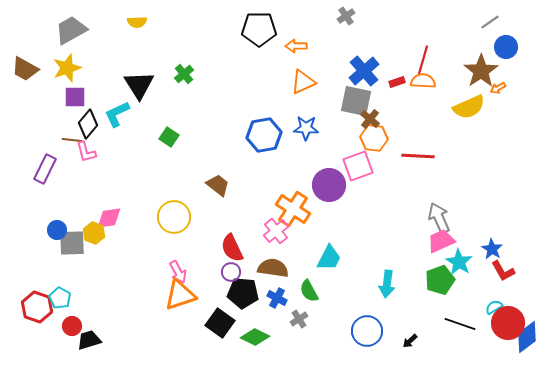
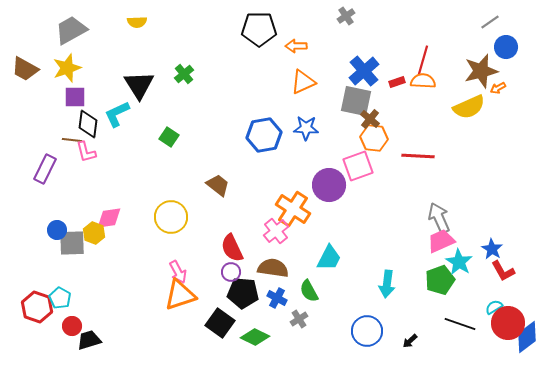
brown star at (481, 71): rotated 20 degrees clockwise
black diamond at (88, 124): rotated 32 degrees counterclockwise
yellow circle at (174, 217): moved 3 px left
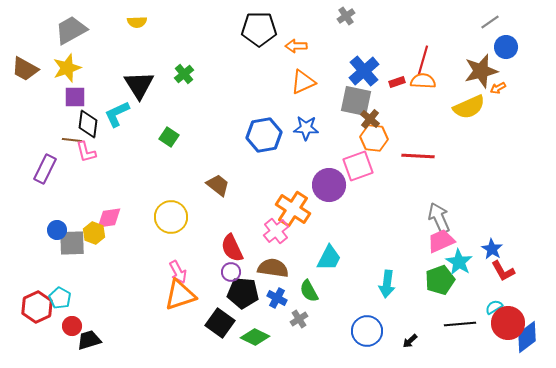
red hexagon at (37, 307): rotated 16 degrees clockwise
black line at (460, 324): rotated 24 degrees counterclockwise
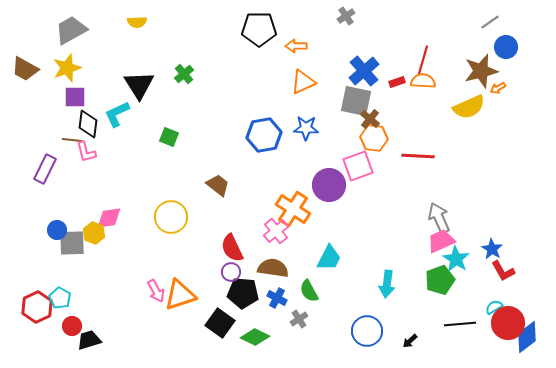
green square at (169, 137): rotated 12 degrees counterclockwise
cyan star at (459, 262): moved 3 px left, 3 px up
pink arrow at (178, 272): moved 22 px left, 19 px down
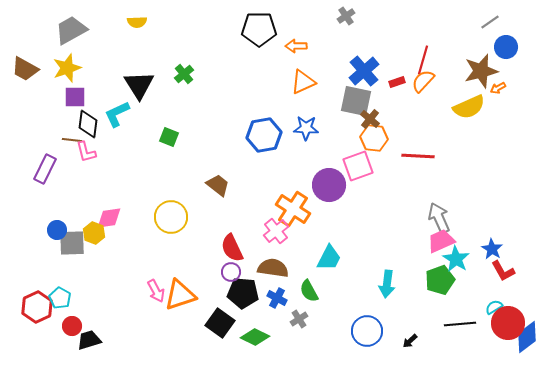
orange semicircle at (423, 81): rotated 50 degrees counterclockwise
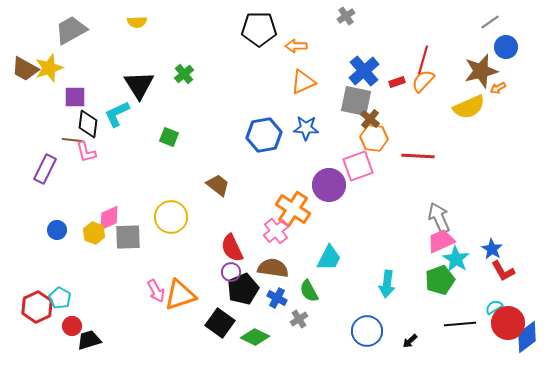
yellow star at (67, 68): moved 18 px left
pink diamond at (109, 218): rotated 16 degrees counterclockwise
gray square at (72, 243): moved 56 px right, 6 px up
black pentagon at (243, 293): moved 4 px up; rotated 28 degrees counterclockwise
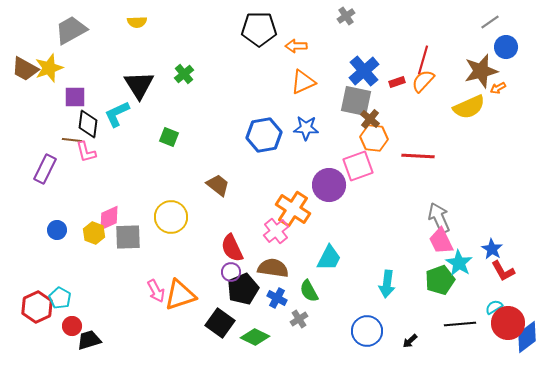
pink trapezoid at (441, 241): rotated 92 degrees counterclockwise
cyan star at (456, 259): moved 3 px right, 4 px down
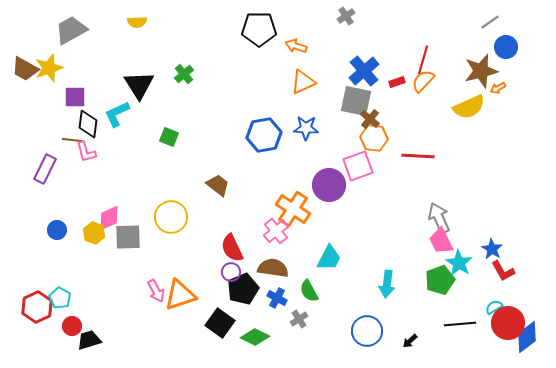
orange arrow at (296, 46): rotated 20 degrees clockwise
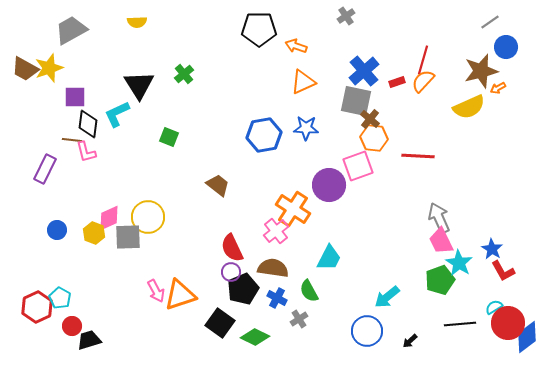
yellow circle at (171, 217): moved 23 px left
cyan arrow at (387, 284): moved 13 px down; rotated 44 degrees clockwise
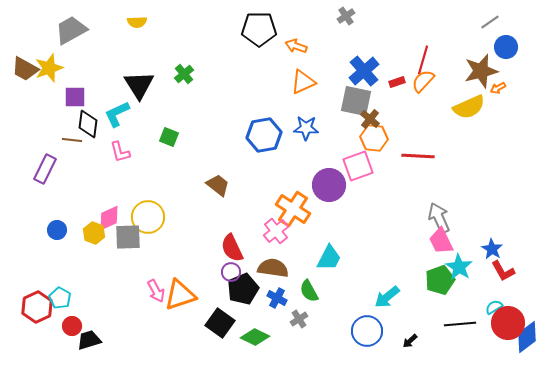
pink L-shape at (86, 152): moved 34 px right
cyan star at (459, 263): moved 4 px down
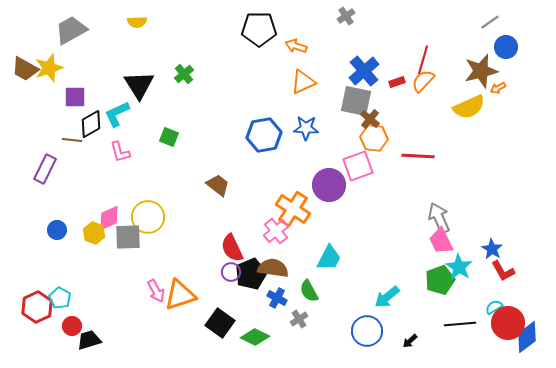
black diamond at (88, 124): moved 3 px right; rotated 52 degrees clockwise
black pentagon at (243, 289): moved 8 px right, 15 px up
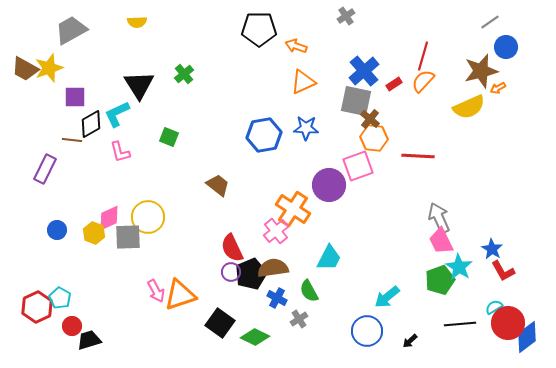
red line at (423, 60): moved 4 px up
red rectangle at (397, 82): moved 3 px left, 2 px down; rotated 14 degrees counterclockwise
brown semicircle at (273, 268): rotated 16 degrees counterclockwise
